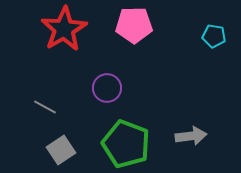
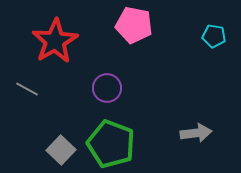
pink pentagon: rotated 12 degrees clockwise
red star: moved 9 px left, 12 px down
gray line: moved 18 px left, 18 px up
gray arrow: moved 5 px right, 3 px up
green pentagon: moved 15 px left
gray square: rotated 12 degrees counterclockwise
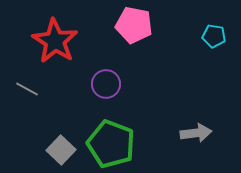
red star: rotated 9 degrees counterclockwise
purple circle: moved 1 px left, 4 px up
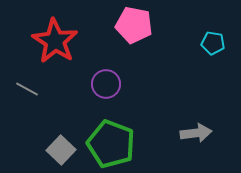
cyan pentagon: moved 1 px left, 7 px down
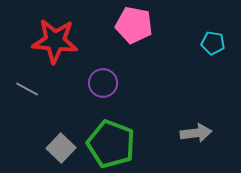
red star: rotated 27 degrees counterclockwise
purple circle: moved 3 px left, 1 px up
gray square: moved 2 px up
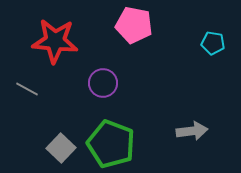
gray arrow: moved 4 px left, 2 px up
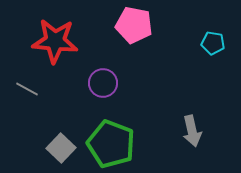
gray arrow: rotated 84 degrees clockwise
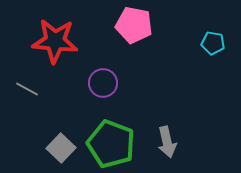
gray arrow: moved 25 px left, 11 px down
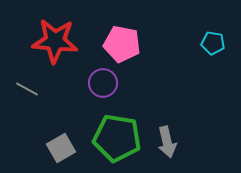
pink pentagon: moved 12 px left, 19 px down
green pentagon: moved 6 px right, 6 px up; rotated 12 degrees counterclockwise
gray square: rotated 16 degrees clockwise
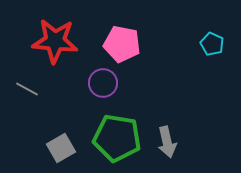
cyan pentagon: moved 1 px left, 1 px down; rotated 15 degrees clockwise
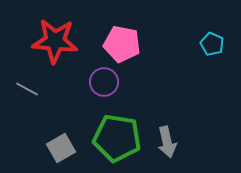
purple circle: moved 1 px right, 1 px up
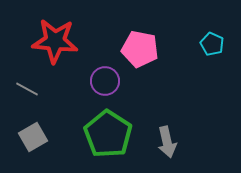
pink pentagon: moved 18 px right, 5 px down
purple circle: moved 1 px right, 1 px up
green pentagon: moved 9 px left, 4 px up; rotated 24 degrees clockwise
gray square: moved 28 px left, 11 px up
